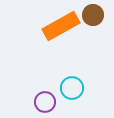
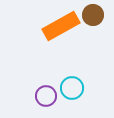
purple circle: moved 1 px right, 6 px up
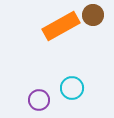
purple circle: moved 7 px left, 4 px down
